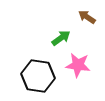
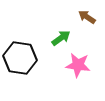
black hexagon: moved 18 px left, 18 px up
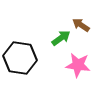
brown arrow: moved 6 px left, 8 px down
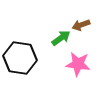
brown arrow: rotated 54 degrees counterclockwise
pink star: moved 1 px up
